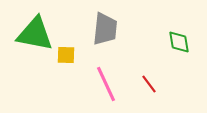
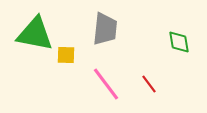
pink line: rotated 12 degrees counterclockwise
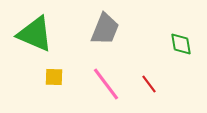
gray trapezoid: rotated 16 degrees clockwise
green triangle: rotated 12 degrees clockwise
green diamond: moved 2 px right, 2 px down
yellow square: moved 12 px left, 22 px down
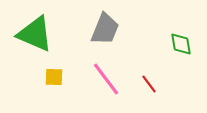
pink line: moved 5 px up
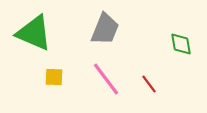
green triangle: moved 1 px left, 1 px up
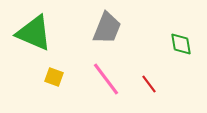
gray trapezoid: moved 2 px right, 1 px up
yellow square: rotated 18 degrees clockwise
